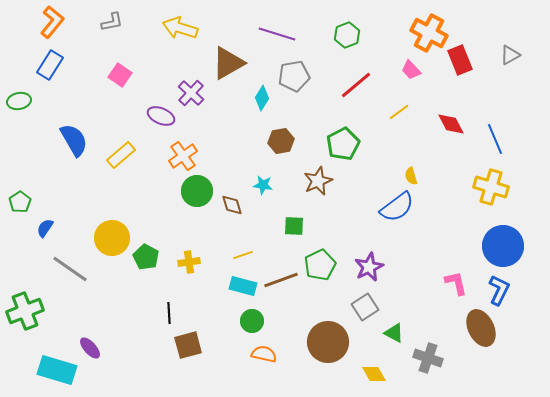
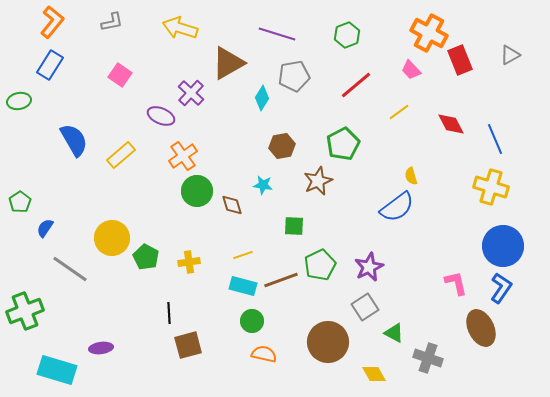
brown hexagon at (281, 141): moved 1 px right, 5 px down
blue L-shape at (499, 290): moved 2 px right, 2 px up; rotated 8 degrees clockwise
purple ellipse at (90, 348): moved 11 px right; rotated 55 degrees counterclockwise
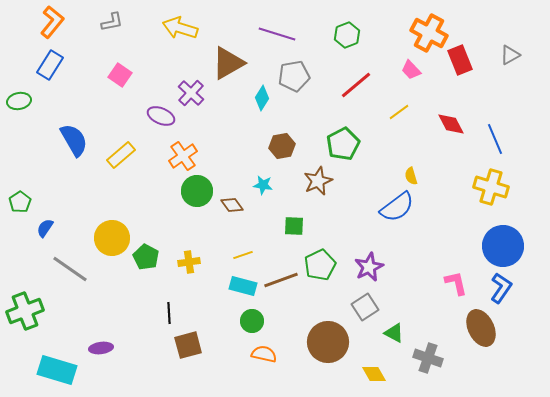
brown diamond at (232, 205): rotated 20 degrees counterclockwise
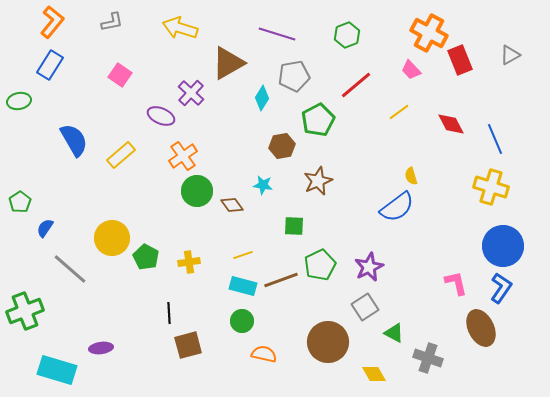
green pentagon at (343, 144): moved 25 px left, 24 px up
gray line at (70, 269): rotated 6 degrees clockwise
green circle at (252, 321): moved 10 px left
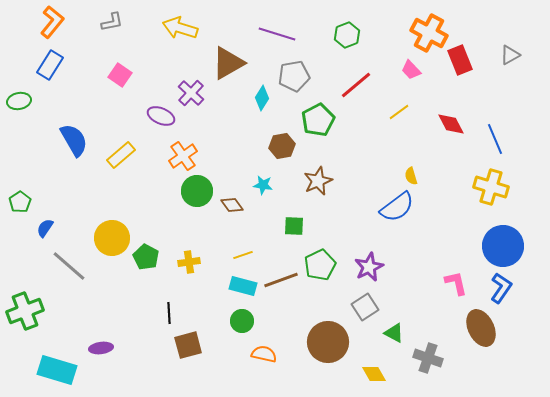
gray line at (70, 269): moved 1 px left, 3 px up
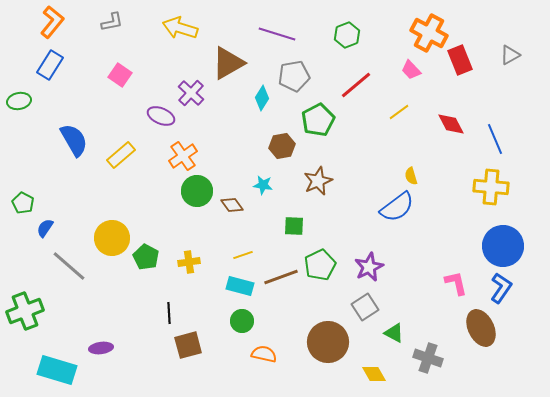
yellow cross at (491, 187): rotated 12 degrees counterclockwise
green pentagon at (20, 202): moved 3 px right, 1 px down; rotated 10 degrees counterclockwise
brown line at (281, 280): moved 3 px up
cyan rectangle at (243, 286): moved 3 px left
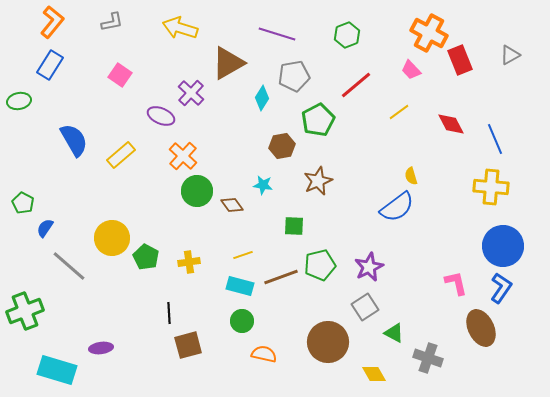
orange cross at (183, 156): rotated 12 degrees counterclockwise
green pentagon at (320, 265): rotated 12 degrees clockwise
